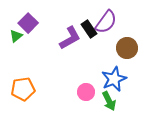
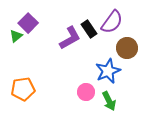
purple semicircle: moved 6 px right
blue star: moved 6 px left, 8 px up
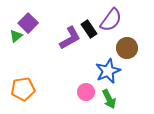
purple semicircle: moved 1 px left, 2 px up
green arrow: moved 2 px up
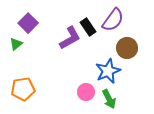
purple semicircle: moved 2 px right
black rectangle: moved 1 px left, 2 px up
green triangle: moved 8 px down
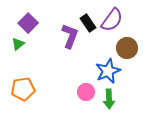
purple semicircle: moved 1 px left
black rectangle: moved 4 px up
purple L-shape: moved 2 px up; rotated 40 degrees counterclockwise
green triangle: moved 2 px right
green arrow: rotated 24 degrees clockwise
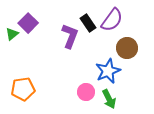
green triangle: moved 6 px left, 10 px up
green arrow: rotated 24 degrees counterclockwise
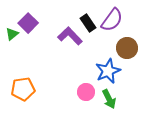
purple L-shape: rotated 65 degrees counterclockwise
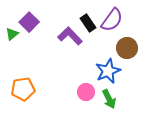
purple square: moved 1 px right, 1 px up
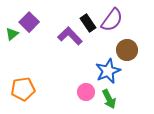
brown circle: moved 2 px down
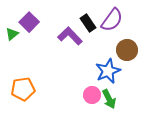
pink circle: moved 6 px right, 3 px down
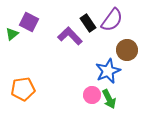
purple square: rotated 18 degrees counterclockwise
